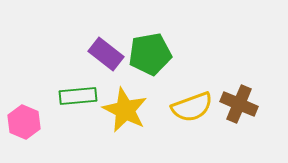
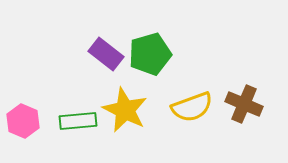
green pentagon: rotated 6 degrees counterclockwise
green rectangle: moved 25 px down
brown cross: moved 5 px right
pink hexagon: moved 1 px left, 1 px up
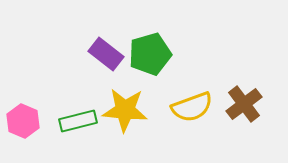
brown cross: rotated 30 degrees clockwise
yellow star: rotated 21 degrees counterclockwise
green rectangle: rotated 9 degrees counterclockwise
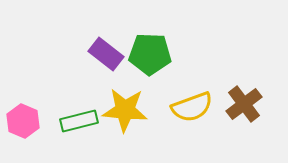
green pentagon: rotated 18 degrees clockwise
green rectangle: moved 1 px right
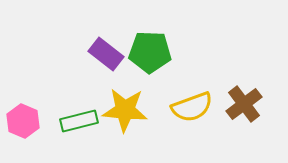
green pentagon: moved 2 px up
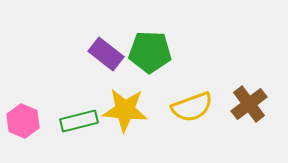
brown cross: moved 5 px right
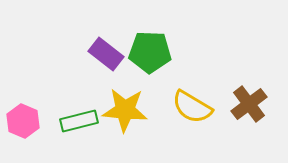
yellow semicircle: rotated 51 degrees clockwise
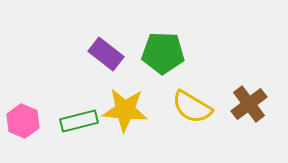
green pentagon: moved 13 px right, 1 px down
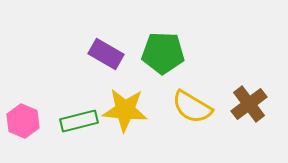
purple rectangle: rotated 8 degrees counterclockwise
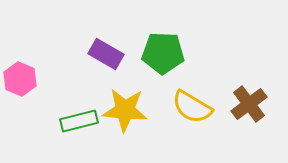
pink hexagon: moved 3 px left, 42 px up
